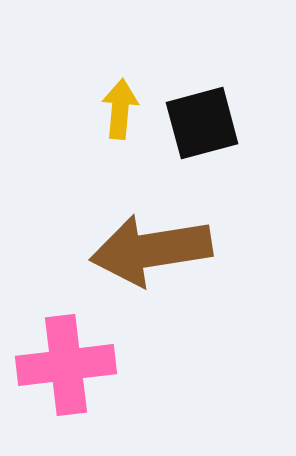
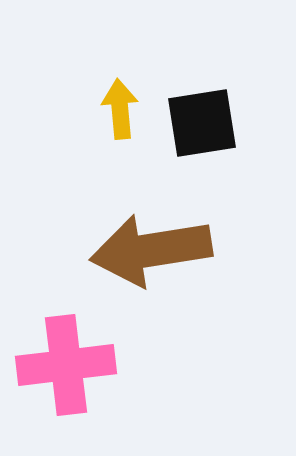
yellow arrow: rotated 10 degrees counterclockwise
black square: rotated 6 degrees clockwise
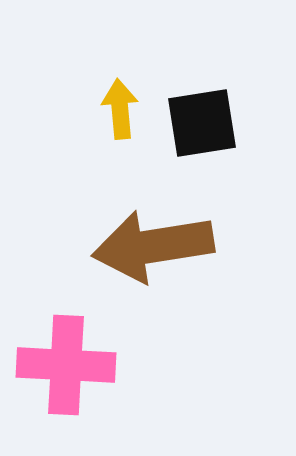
brown arrow: moved 2 px right, 4 px up
pink cross: rotated 10 degrees clockwise
